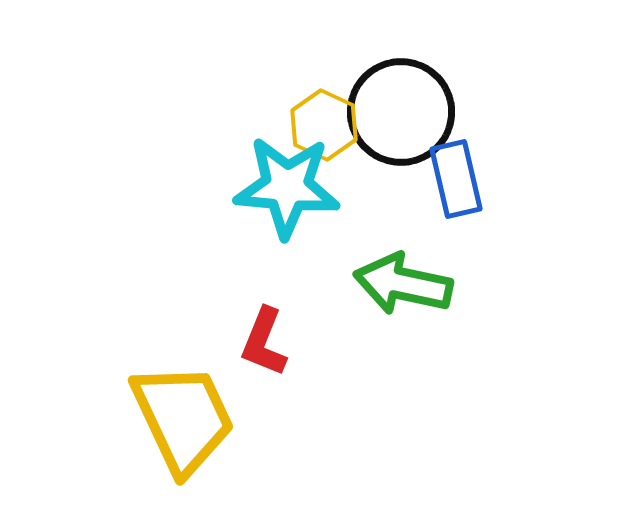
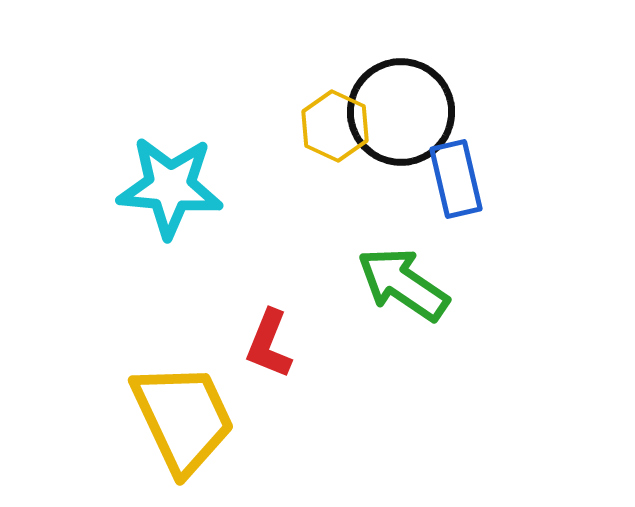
yellow hexagon: moved 11 px right, 1 px down
cyan star: moved 117 px left
green arrow: rotated 22 degrees clockwise
red L-shape: moved 5 px right, 2 px down
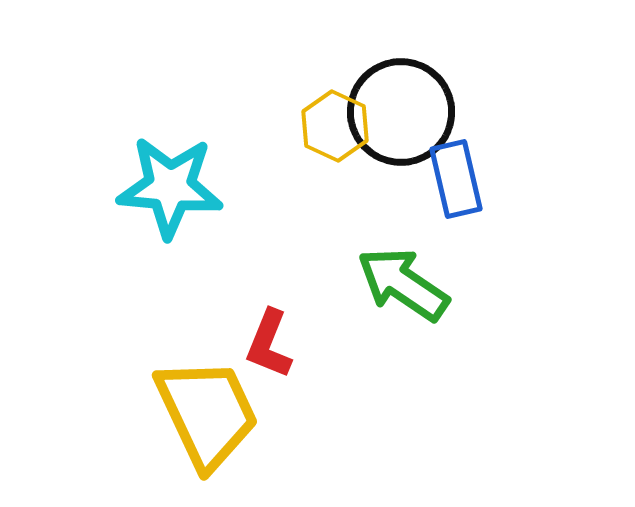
yellow trapezoid: moved 24 px right, 5 px up
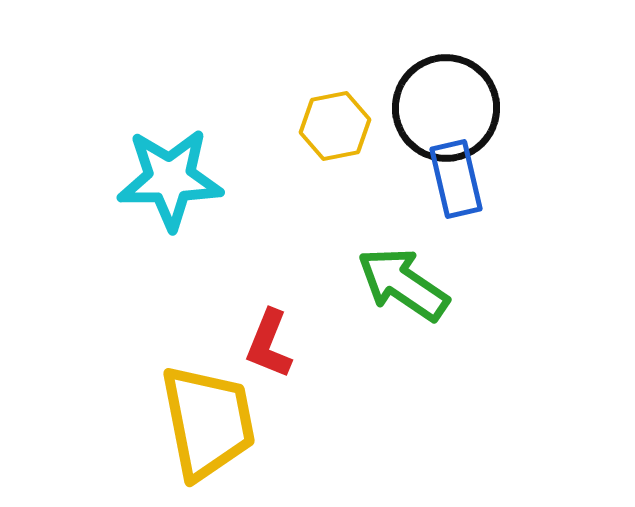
black circle: moved 45 px right, 4 px up
yellow hexagon: rotated 24 degrees clockwise
cyan star: moved 8 px up; rotated 6 degrees counterclockwise
yellow trapezoid: moved 1 px right, 9 px down; rotated 14 degrees clockwise
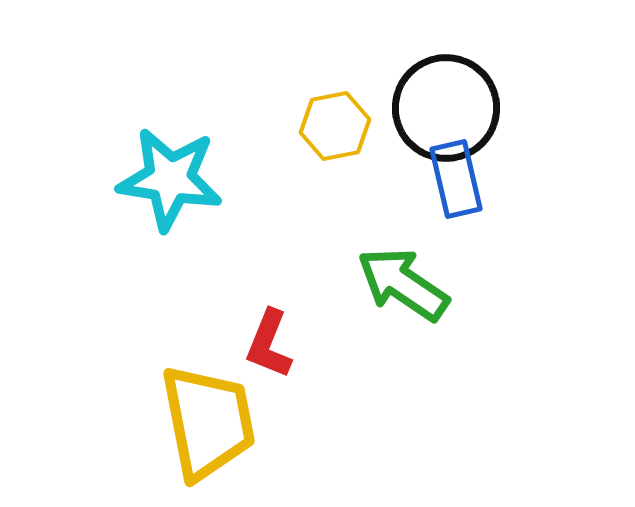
cyan star: rotated 10 degrees clockwise
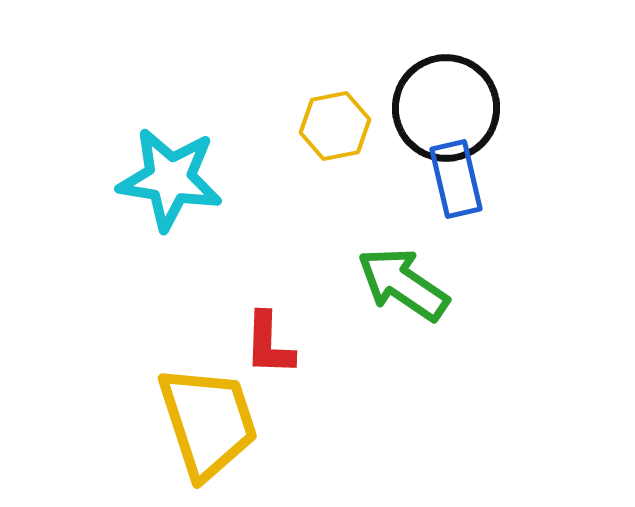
red L-shape: rotated 20 degrees counterclockwise
yellow trapezoid: rotated 7 degrees counterclockwise
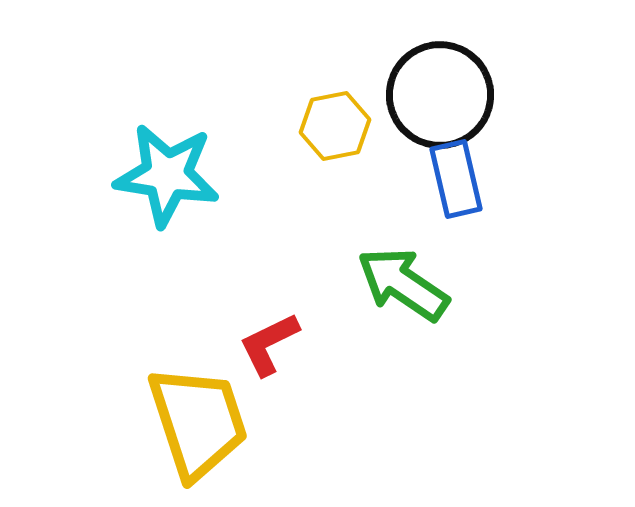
black circle: moved 6 px left, 13 px up
cyan star: moved 3 px left, 4 px up
red L-shape: rotated 62 degrees clockwise
yellow trapezoid: moved 10 px left
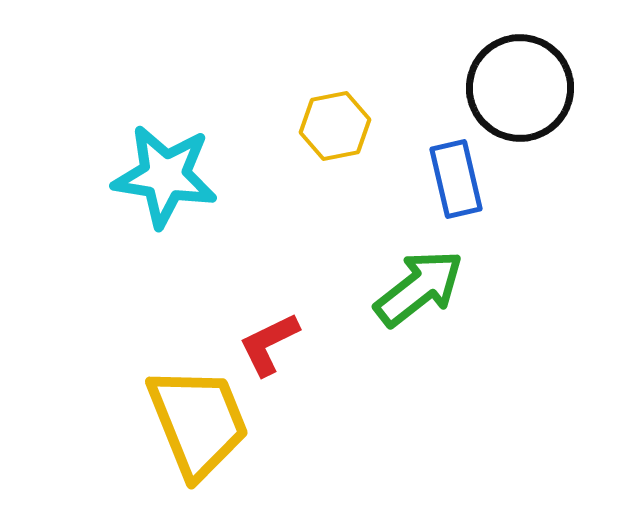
black circle: moved 80 px right, 7 px up
cyan star: moved 2 px left, 1 px down
green arrow: moved 16 px right, 4 px down; rotated 108 degrees clockwise
yellow trapezoid: rotated 4 degrees counterclockwise
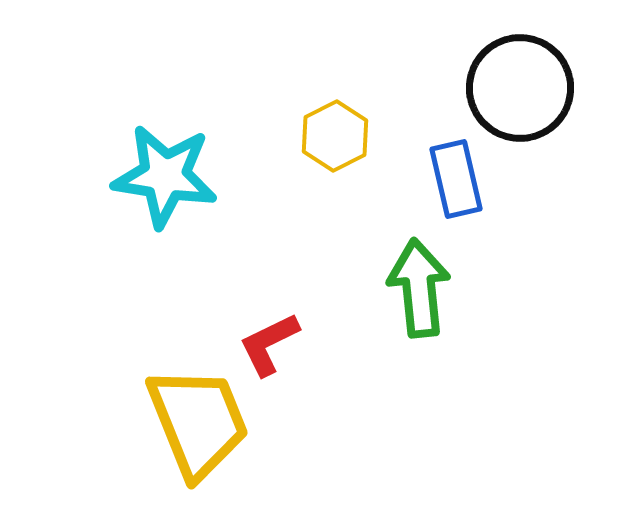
yellow hexagon: moved 10 px down; rotated 16 degrees counterclockwise
green arrow: rotated 58 degrees counterclockwise
